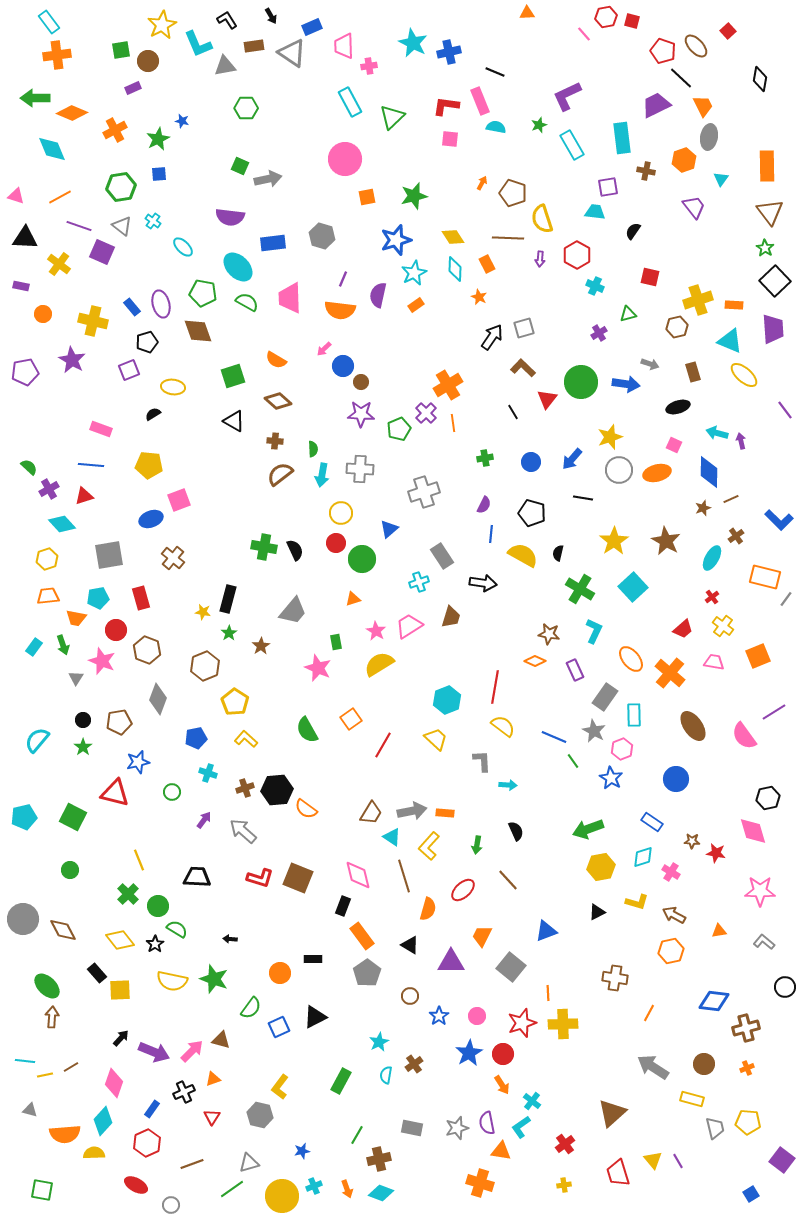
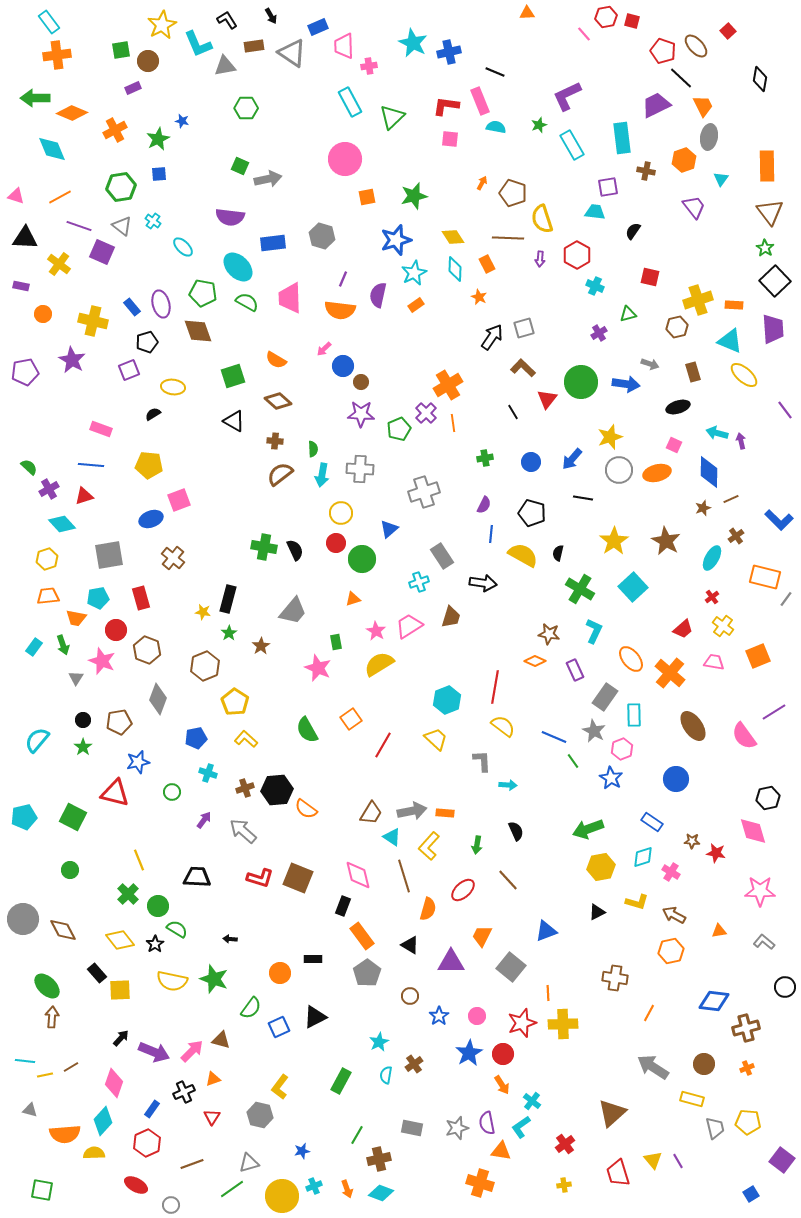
blue rectangle at (312, 27): moved 6 px right
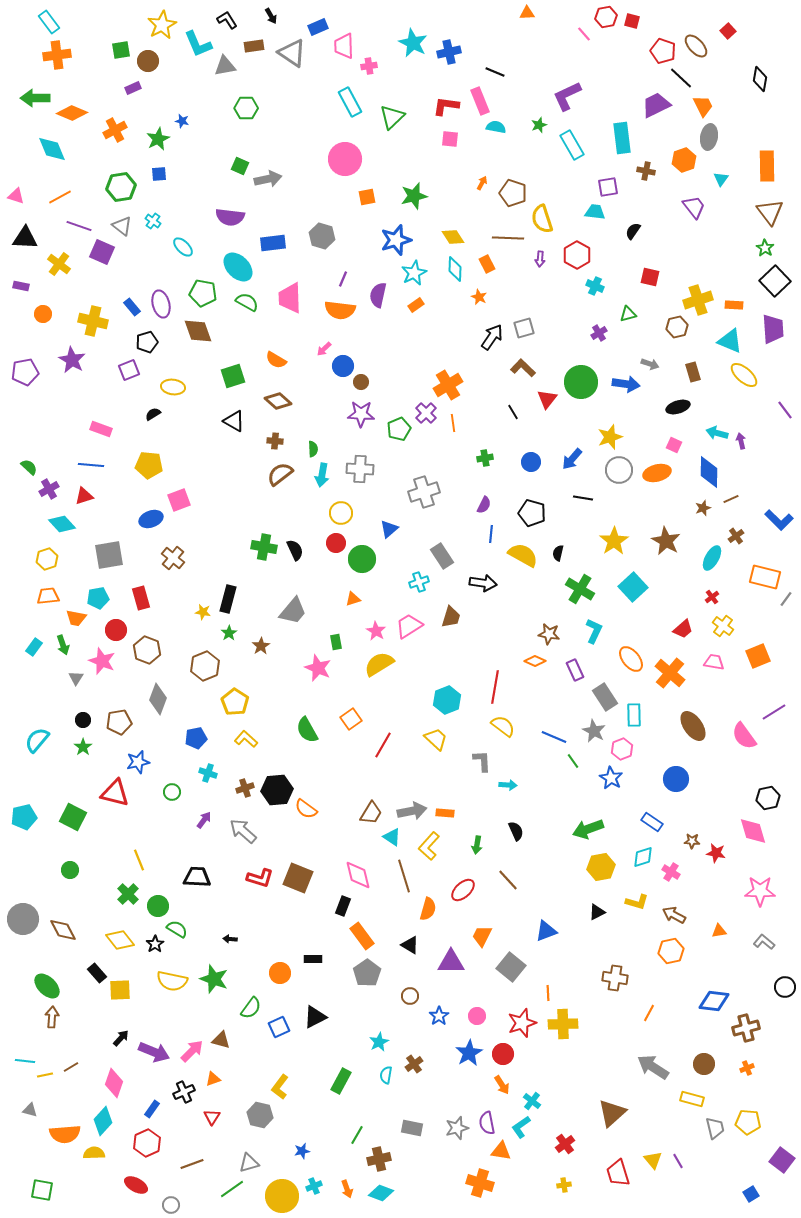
gray rectangle at (605, 697): rotated 68 degrees counterclockwise
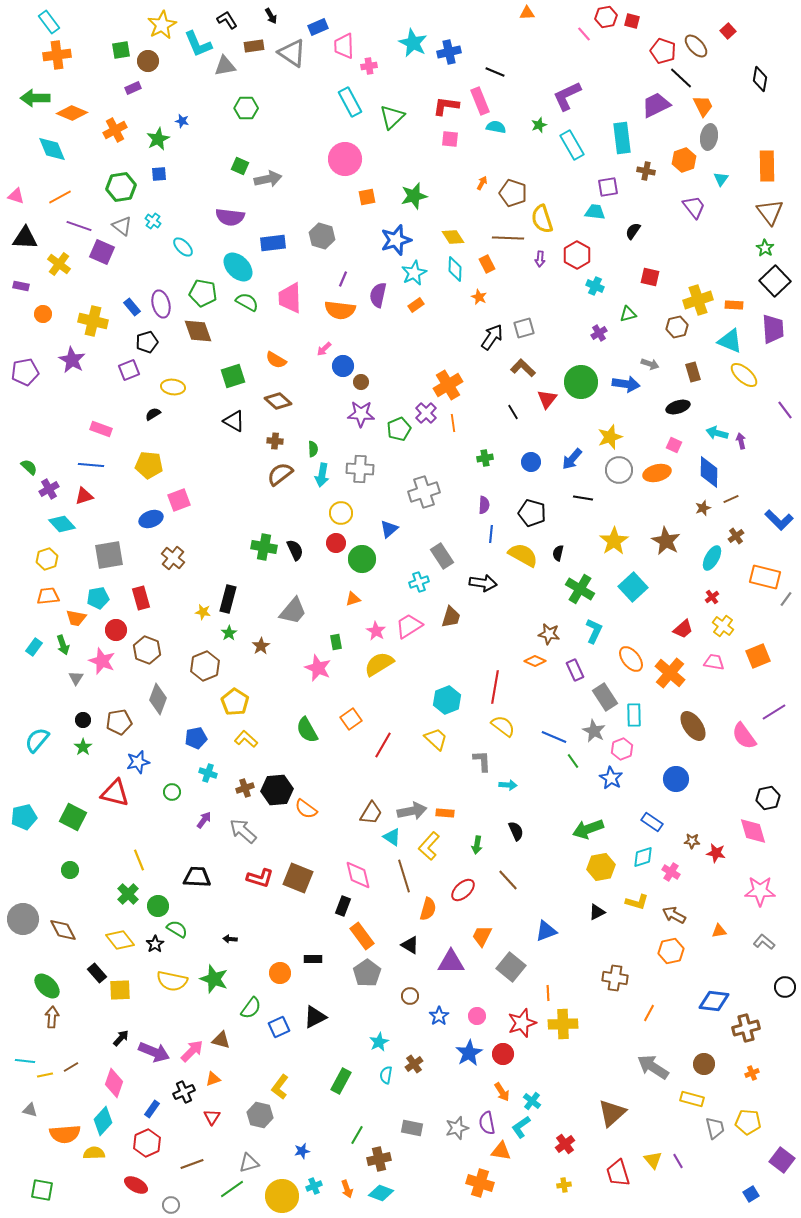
purple semicircle at (484, 505): rotated 24 degrees counterclockwise
orange cross at (747, 1068): moved 5 px right, 5 px down
orange arrow at (502, 1085): moved 7 px down
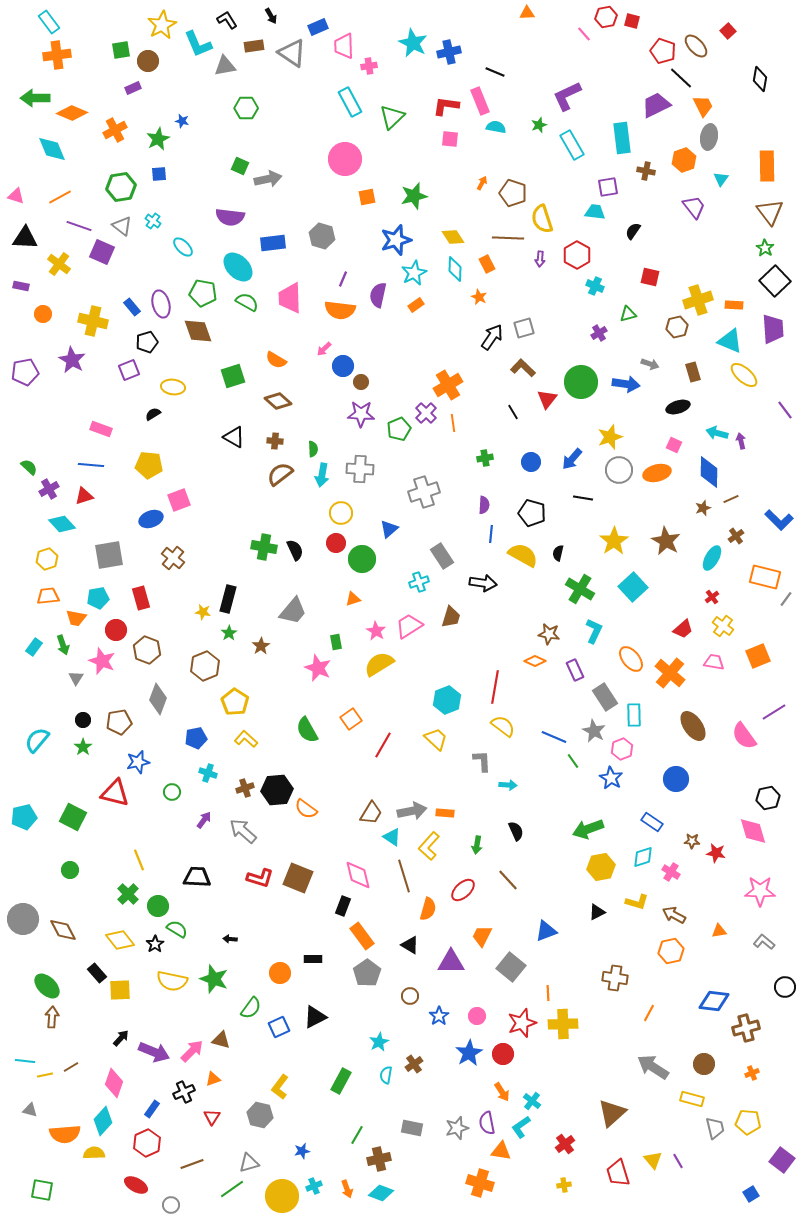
black triangle at (234, 421): moved 16 px down
